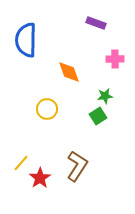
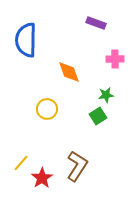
green star: moved 1 px right, 1 px up
red star: moved 2 px right
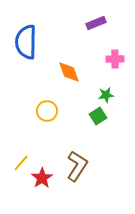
purple rectangle: rotated 42 degrees counterclockwise
blue semicircle: moved 2 px down
yellow circle: moved 2 px down
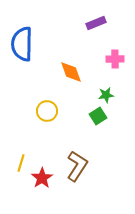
blue semicircle: moved 4 px left, 2 px down
orange diamond: moved 2 px right
yellow line: rotated 24 degrees counterclockwise
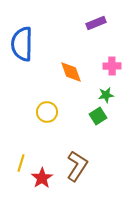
pink cross: moved 3 px left, 7 px down
yellow circle: moved 1 px down
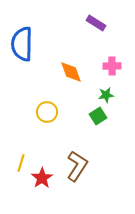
purple rectangle: rotated 54 degrees clockwise
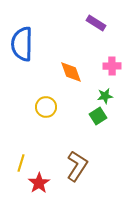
green star: moved 1 px left, 1 px down
yellow circle: moved 1 px left, 5 px up
red star: moved 3 px left, 5 px down
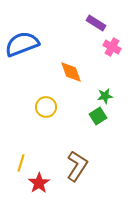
blue semicircle: rotated 68 degrees clockwise
pink cross: moved 19 px up; rotated 30 degrees clockwise
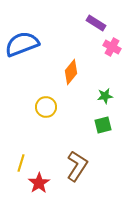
orange diamond: rotated 60 degrees clockwise
green square: moved 5 px right, 9 px down; rotated 18 degrees clockwise
